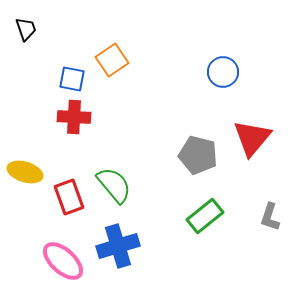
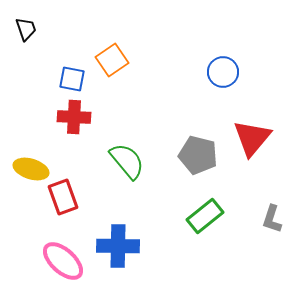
yellow ellipse: moved 6 px right, 3 px up
green semicircle: moved 13 px right, 24 px up
red rectangle: moved 6 px left
gray L-shape: moved 2 px right, 2 px down
blue cross: rotated 18 degrees clockwise
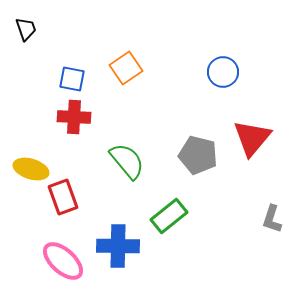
orange square: moved 14 px right, 8 px down
green rectangle: moved 36 px left
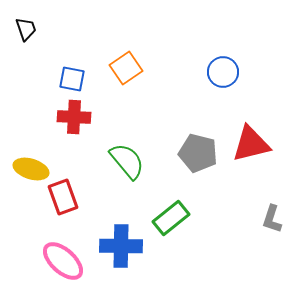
red triangle: moved 1 px left, 6 px down; rotated 36 degrees clockwise
gray pentagon: moved 2 px up
green rectangle: moved 2 px right, 2 px down
blue cross: moved 3 px right
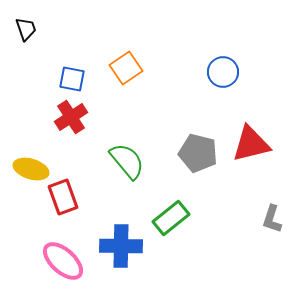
red cross: moved 3 px left; rotated 36 degrees counterclockwise
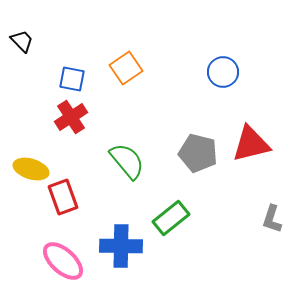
black trapezoid: moved 4 px left, 12 px down; rotated 25 degrees counterclockwise
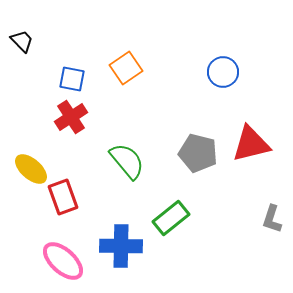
yellow ellipse: rotated 24 degrees clockwise
